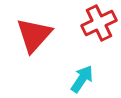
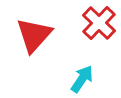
red cross: rotated 20 degrees counterclockwise
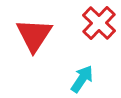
red triangle: rotated 9 degrees counterclockwise
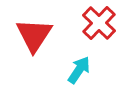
cyan arrow: moved 3 px left, 9 px up
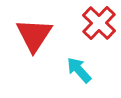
cyan arrow: rotated 76 degrees counterclockwise
